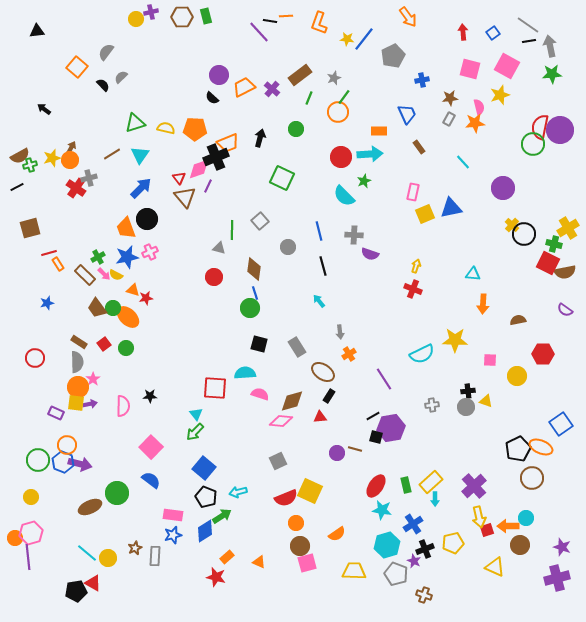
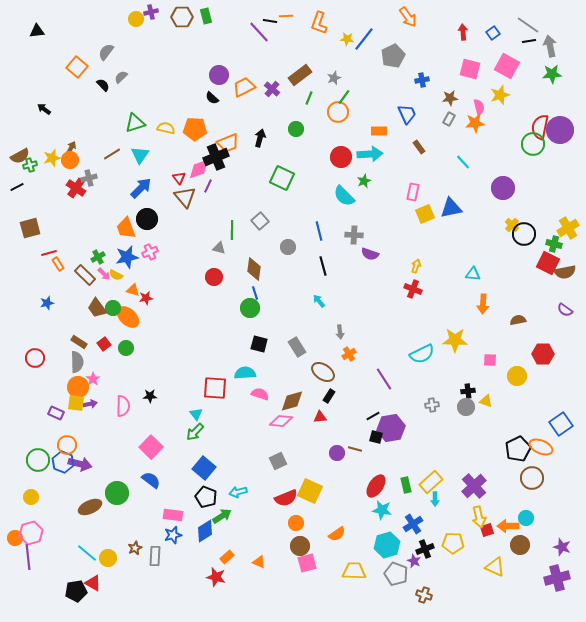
yellow pentagon at (453, 543): rotated 15 degrees clockwise
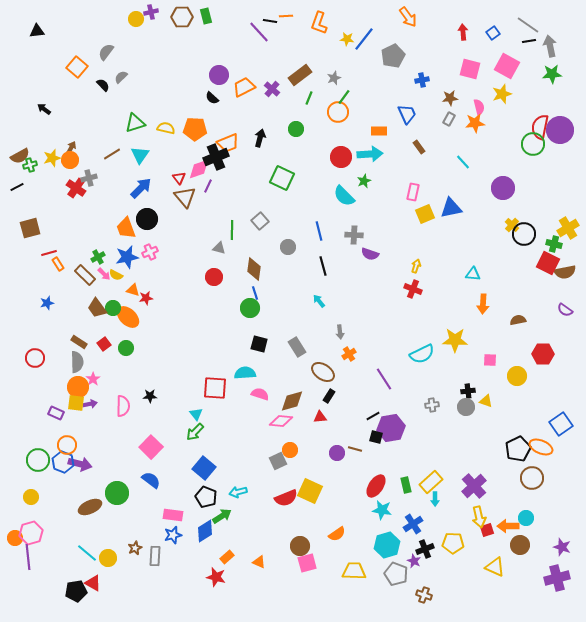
yellow star at (500, 95): moved 2 px right, 1 px up
orange circle at (296, 523): moved 6 px left, 73 px up
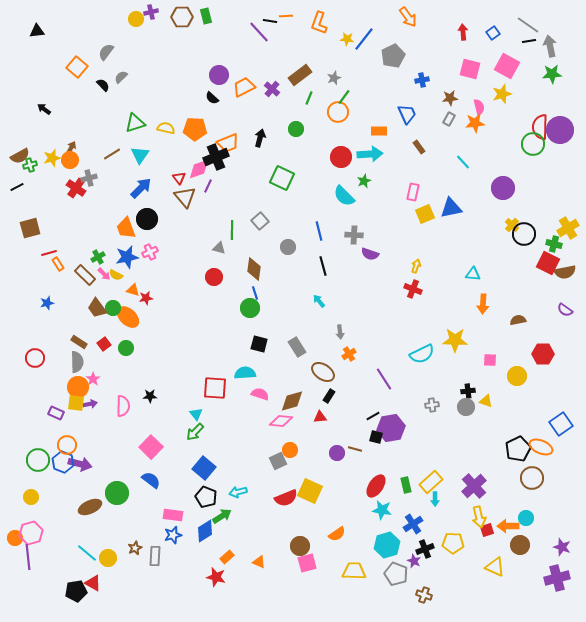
red semicircle at (540, 127): rotated 10 degrees counterclockwise
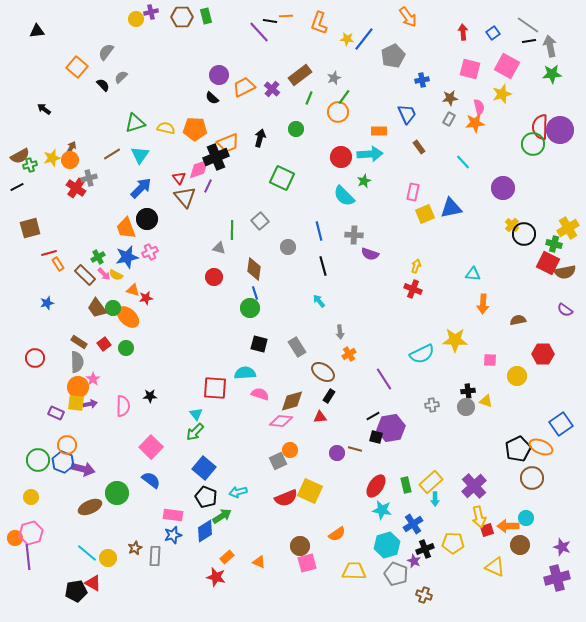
purple arrow at (80, 464): moved 3 px right, 5 px down
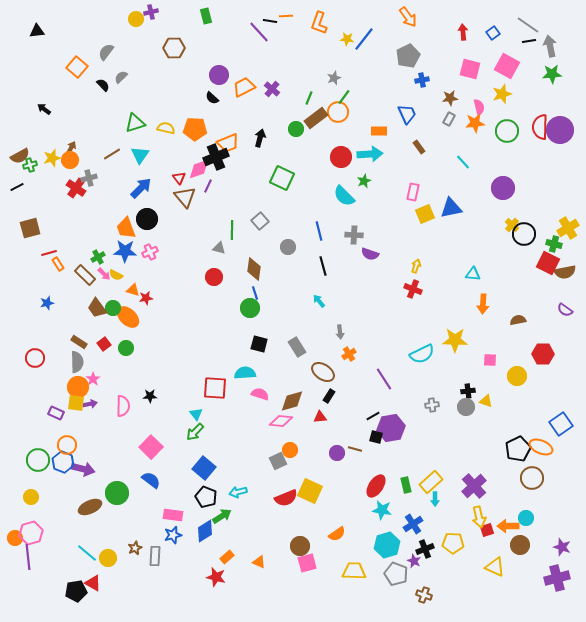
brown hexagon at (182, 17): moved 8 px left, 31 px down
gray pentagon at (393, 56): moved 15 px right
brown rectangle at (300, 75): moved 16 px right, 43 px down
green circle at (533, 144): moved 26 px left, 13 px up
blue star at (127, 257): moved 2 px left, 6 px up; rotated 15 degrees clockwise
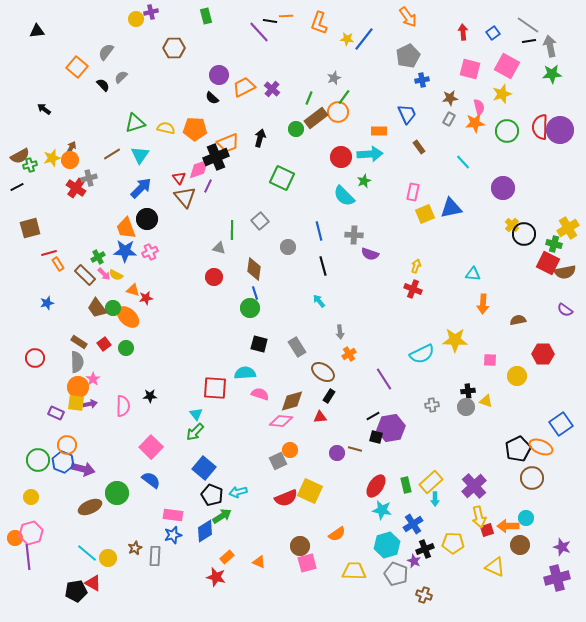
black pentagon at (206, 497): moved 6 px right, 2 px up
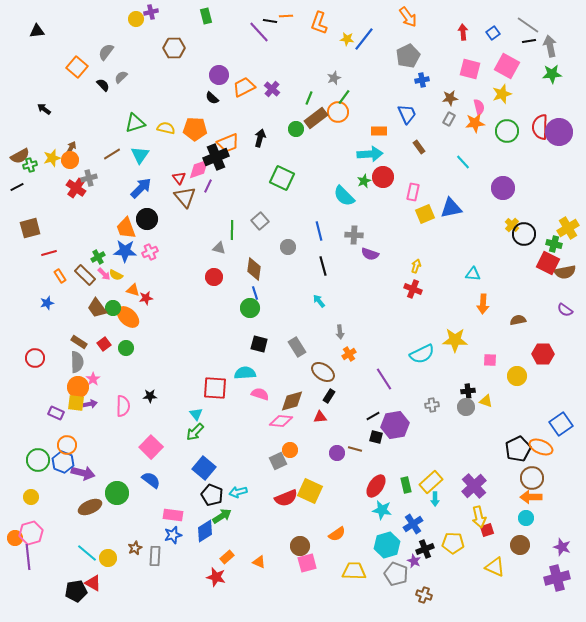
purple circle at (560, 130): moved 1 px left, 2 px down
red circle at (341, 157): moved 42 px right, 20 px down
orange rectangle at (58, 264): moved 2 px right, 12 px down
purple hexagon at (391, 428): moved 4 px right, 3 px up
purple arrow at (83, 469): moved 4 px down
orange arrow at (508, 526): moved 23 px right, 29 px up
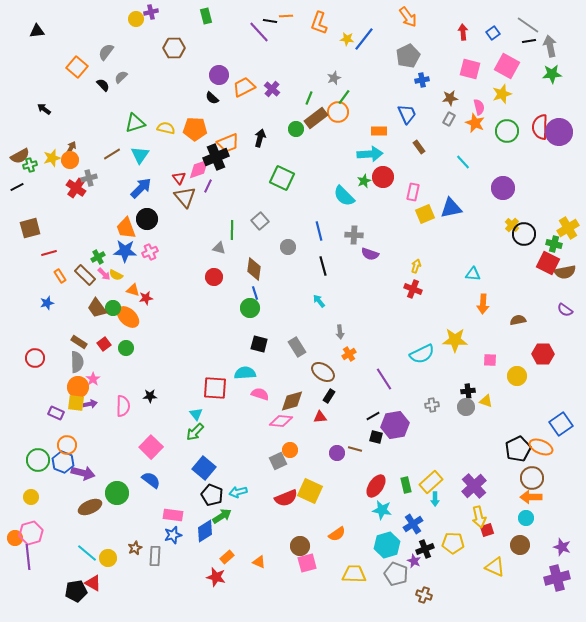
orange star at (475, 123): rotated 30 degrees clockwise
yellow trapezoid at (354, 571): moved 3 px down
